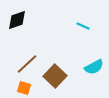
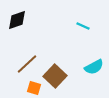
orange square: moved 10 px right
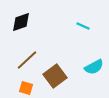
black diamond: moved 4 px right, 2 px down
brown line: moved 4 px up
brown square: rotated 10 degrees clockwise
orange square: moved 8 px left
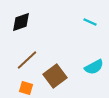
cyan line: moved 7 px right, 4 px up
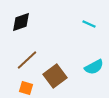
cyan line: moved 1 px left, 2 px down
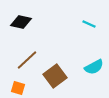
black diamond: rotated 30 degrees clockwise
orange square: moved 8 px left
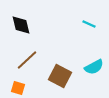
black diamond: moved 3 px down; rotated 65 degrees clockwise
brown square: moved 5 px right; rotated 25 degrees counterclockwise
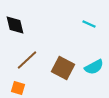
black diamond: moved 6 px left
brown square: moved 3 px right, 8 px up
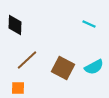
black diamond: rotated 15 degrees clockwise
orange square: rotated 16 degrees counterclockwise
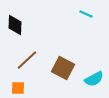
cyan line: moved 3 px left, 10 px up
cyan semicircle: moved 12 px down
